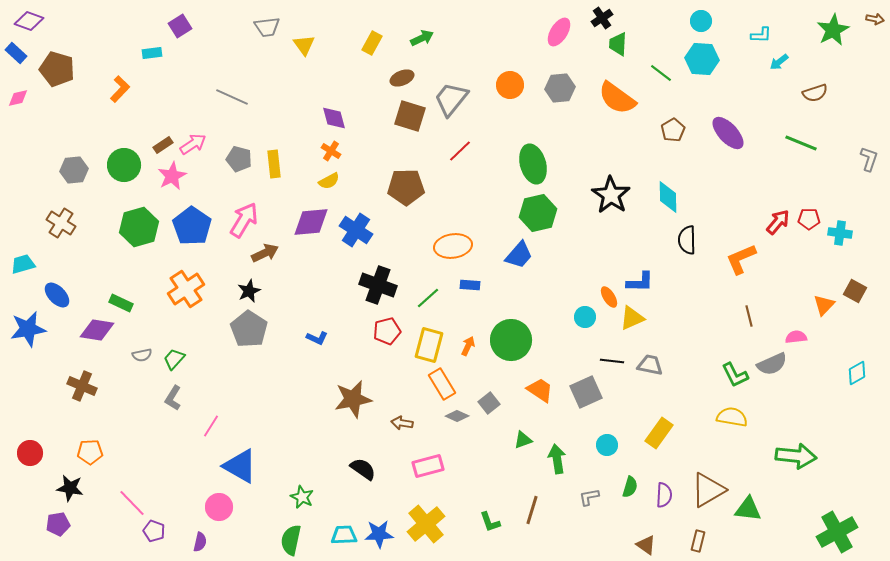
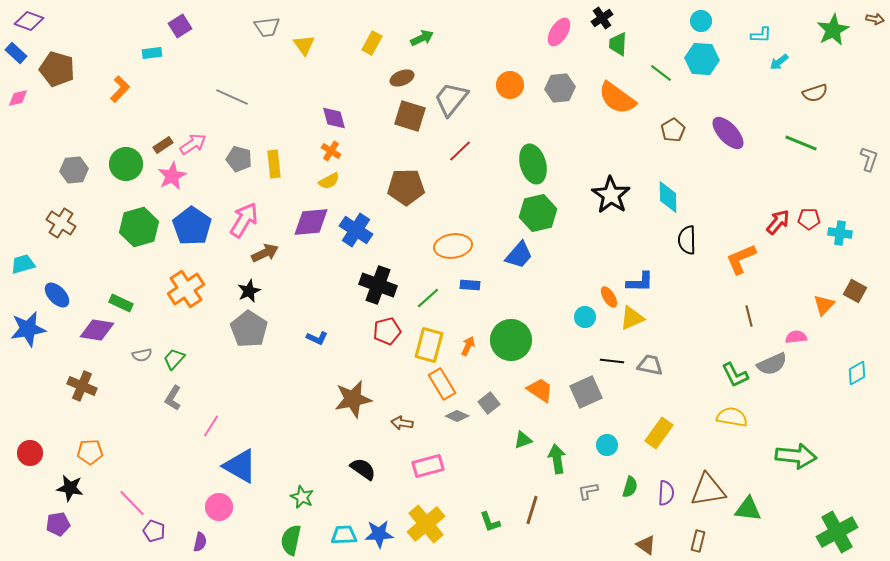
green circle at (124, 165): moved 2 px right, 1 px up
brown triangle at (708, 490): rotated 21 degrees clockwise
purple semicircle at (664, 495): moved 2 px right, 2 px up
gray L-shape at (589, 497): moved 1 px left, 6 px up
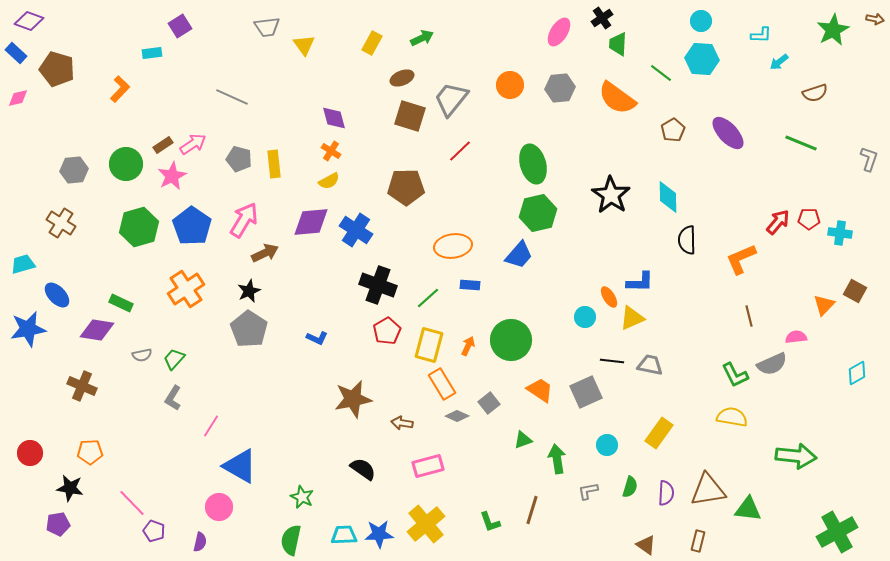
red pentagon at (387, 331): rotated 16 degrees counterclockwise
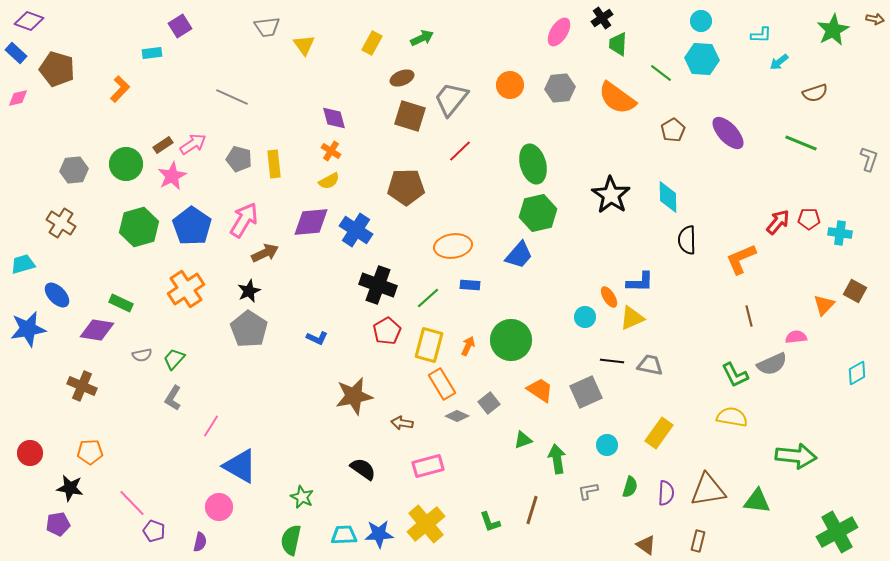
brown star at (353, 399): moved 1 px right, 3 px up
green triangle at (748, 509): moved 9 px right, 8 px up
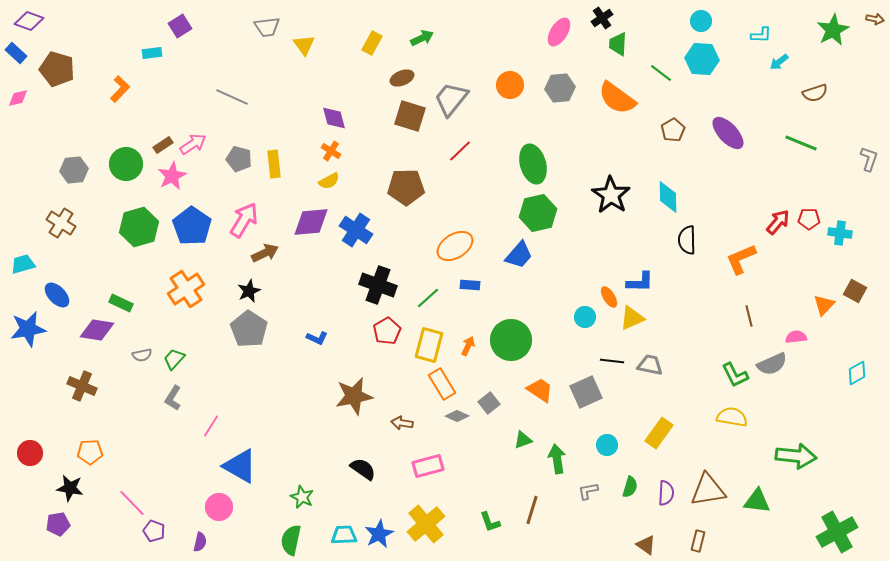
orange ellipse at (453, 246): moved 2 px right; rotated 24 degrees counterclockwise
blue star at (379, 534): rotated 24 degrees counterclockwise
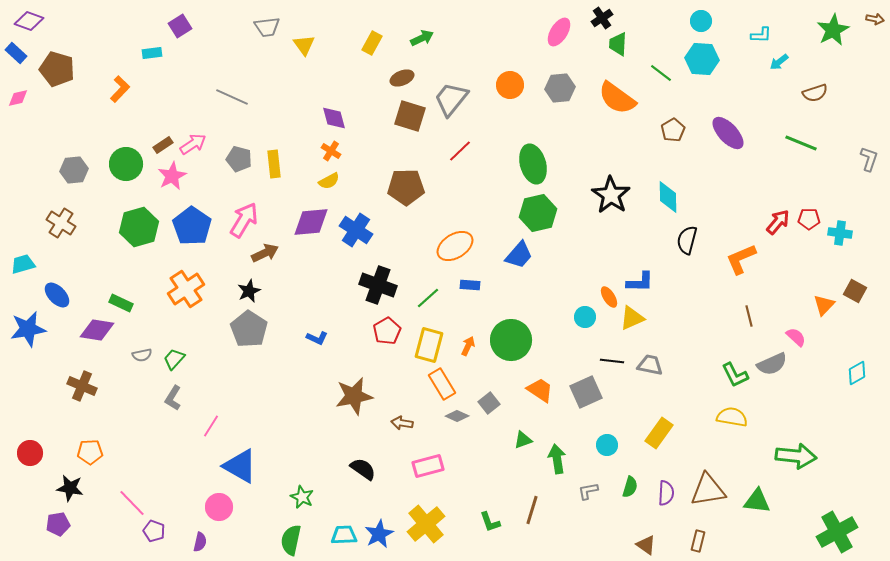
black semicircle at (687, 240): rotated 16 degrees clockwise
pink semicircle at (796, 337): rotated 50 degrees clockwise
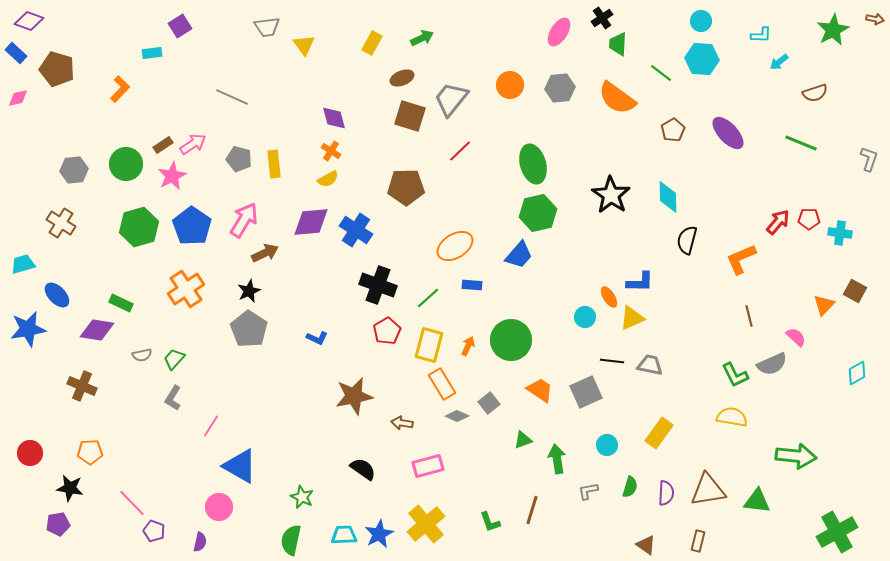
yellow semicircle at (329, 181): moved 1 px left, 2 px up
blue rectangle at (470, 285): moved 2 px right
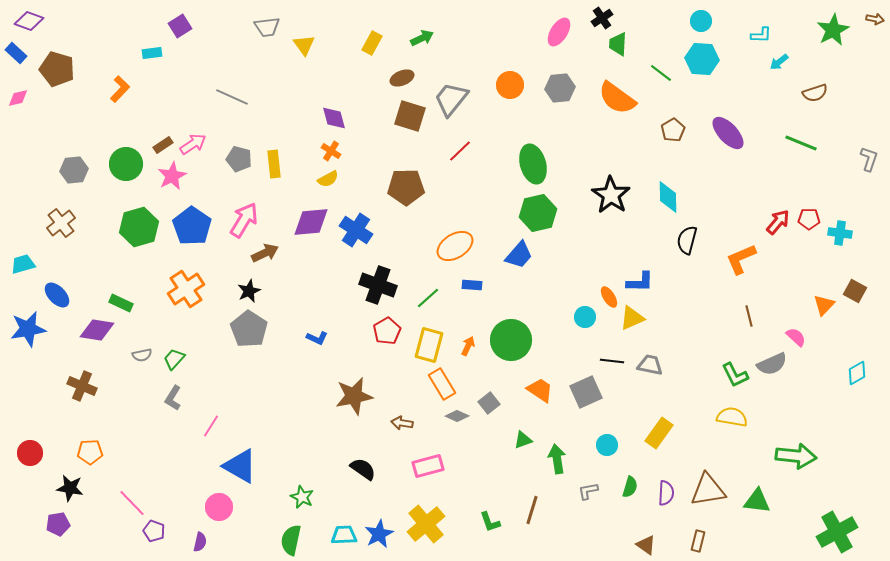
brown cross at (61, 223): rotated 20 degrees clockwise
